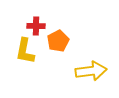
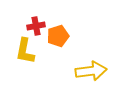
red cross: rotated 12 degrees counterclockwise
orange pentagon: moved 5 px up; rotated 10 degrees clockwise
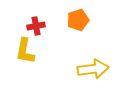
orange pentagon: moved 20 px right, 16 px up
yellow arrow: moved 2 px right, 2 px up
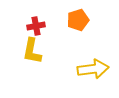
yellow L-shape: moved 7 px right
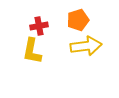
red cross: moved 3 px right
yellow arrow: moved 7 px left, 23 px up
